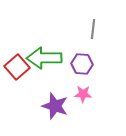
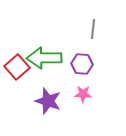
purple star: moved 7 px left, 5 px up
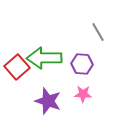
gray line: moved 5 px right, 3 px down; rotated 36 degrees counterclockwise
